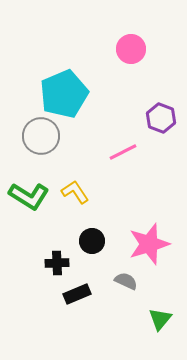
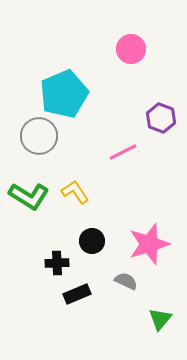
gray circle: moved 2 px left
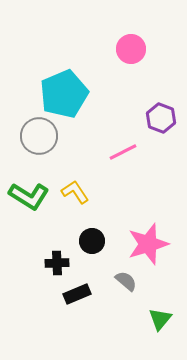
pink star: moved 1 px left
gray semicircle: rotated 15 degrees clockwise
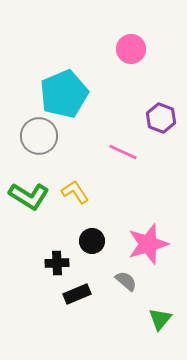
pink line: rotated 52 degrees clockwise
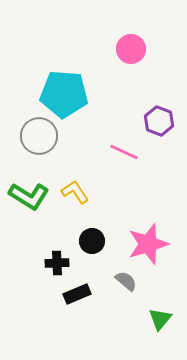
cyan pentagon: rotated 27 degrees clockwise
purple hexagon: moved 2 px left, 3 px down
pink line: moved 1 px right
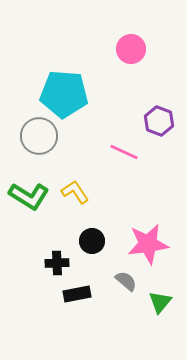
pink star: rotated 9 degrees clockwise
black rectangle: rotated 12 degrees clockwise
green triangle: moved 17 px up
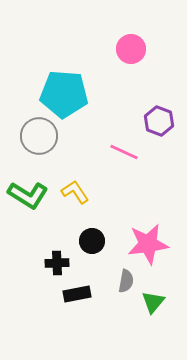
green L-shape: moved 1 px left, 1 px up
gray semicircle: rotated 60 degrees clockwise
green triangle: moved 7 px left
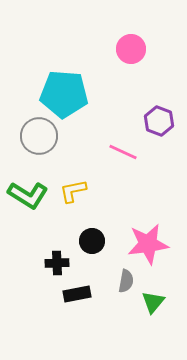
pink line: moved 1 px left
yellow L-shape: moved 2 px left, 1 px up; rotated 68 degrees counterclockwise
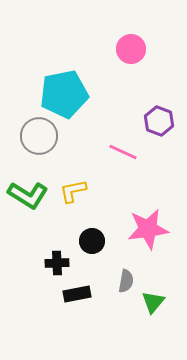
cyan pentagon: rotated 15 degrees counterclockwise
pink star: moved 15 px up
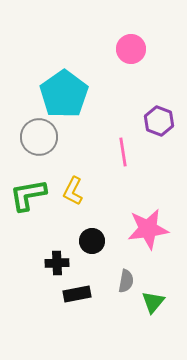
cyan pentagon: rotated 24 degrees counterclockwise
gray circle: moved 1 px down
pink line: rotated 56 degrees clockwise
yellow L-shape: rotated 52 degrees counterclockwise
green L-shape: rotated 138 degrees clockwise
